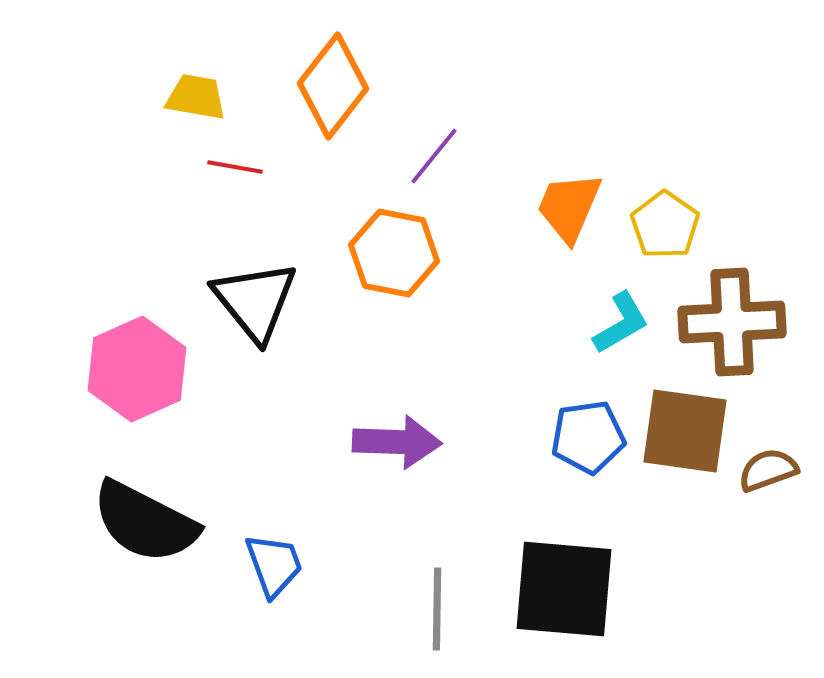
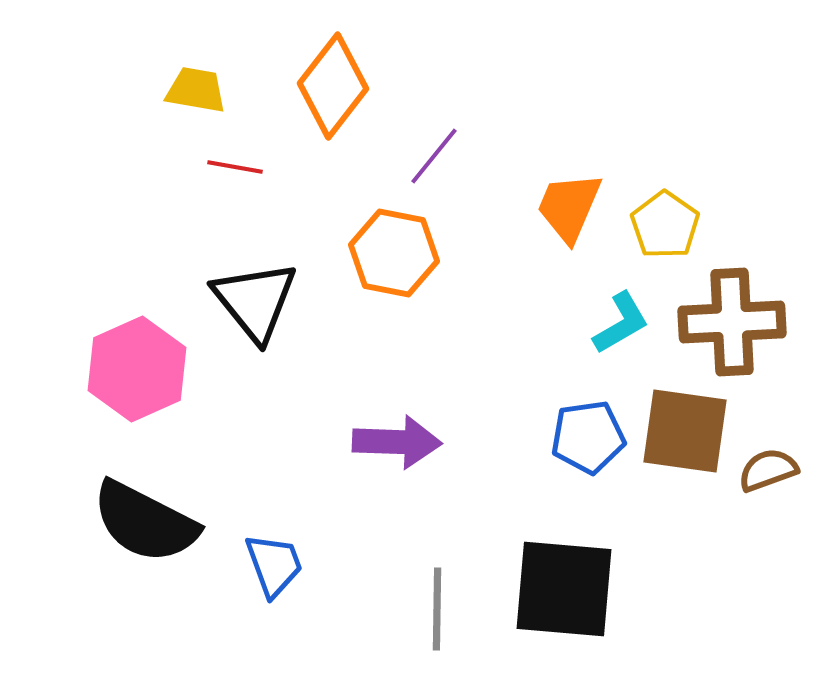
yellow trapezoid: moved 7 px up
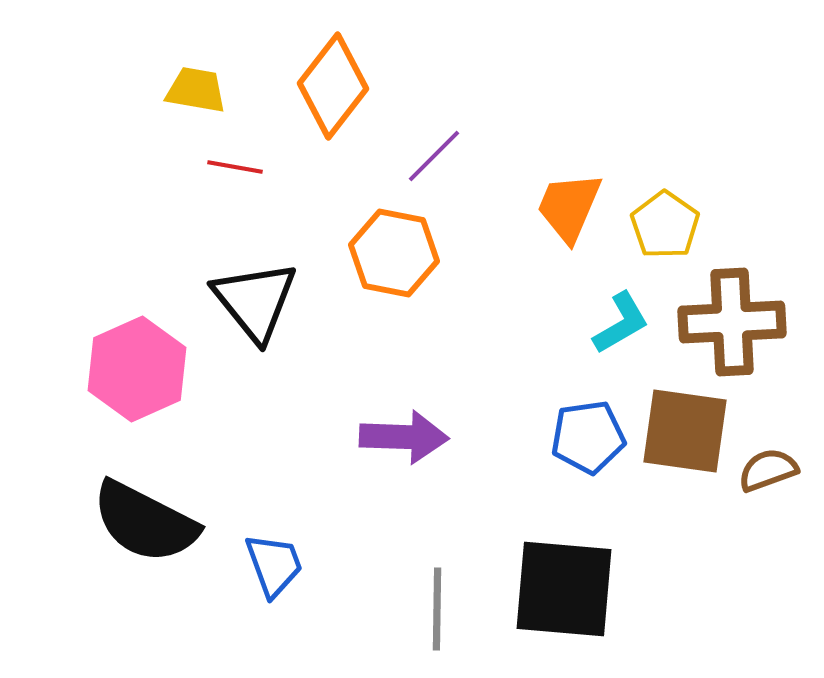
purple line: rotated 6 degrees clockwise
purple arrow: moved 7 px right, 5 px up
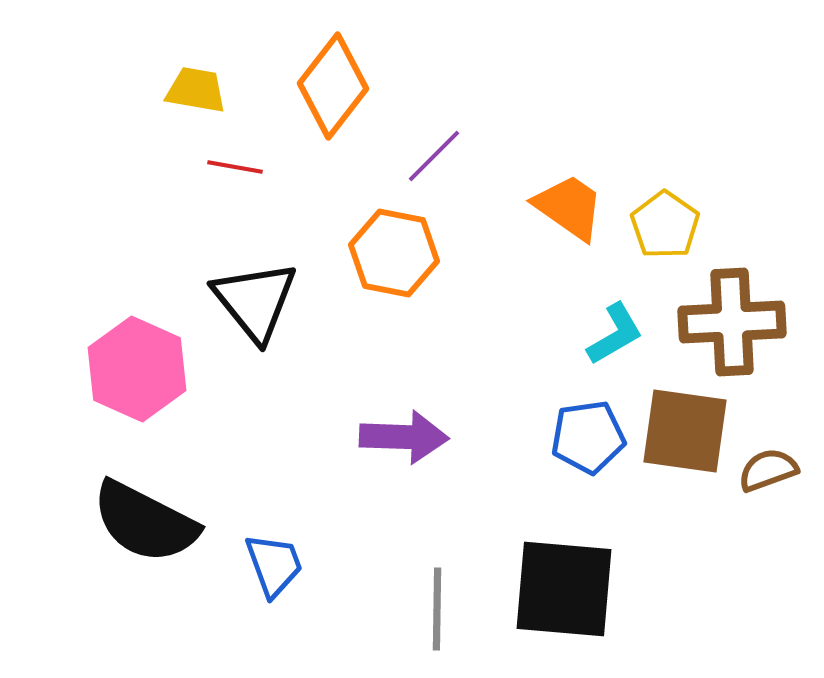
orange trapezoid: rotated 102 degrees clockwise
cyan L-shape: moved 6 px left, 11 px down
pink hexagon: rotated 12 degrees counterclockwise
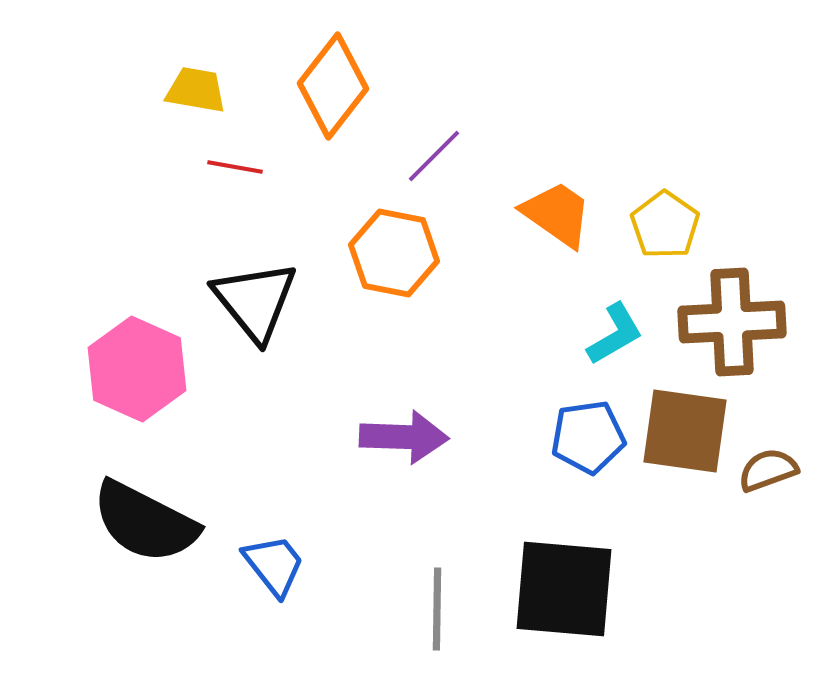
orange trapezoid: moved 12 px left, 7 px down
blue trapezoid: rotated 18 degrees counterclockwise
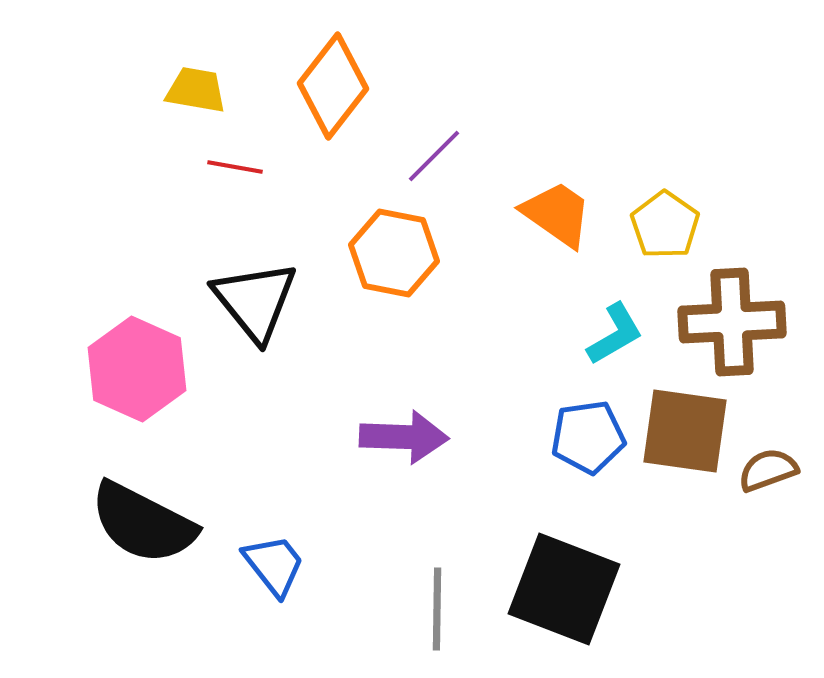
black semicircle: moved 2 px left, 1 px down
black square: rotated 16 degrees clockwise
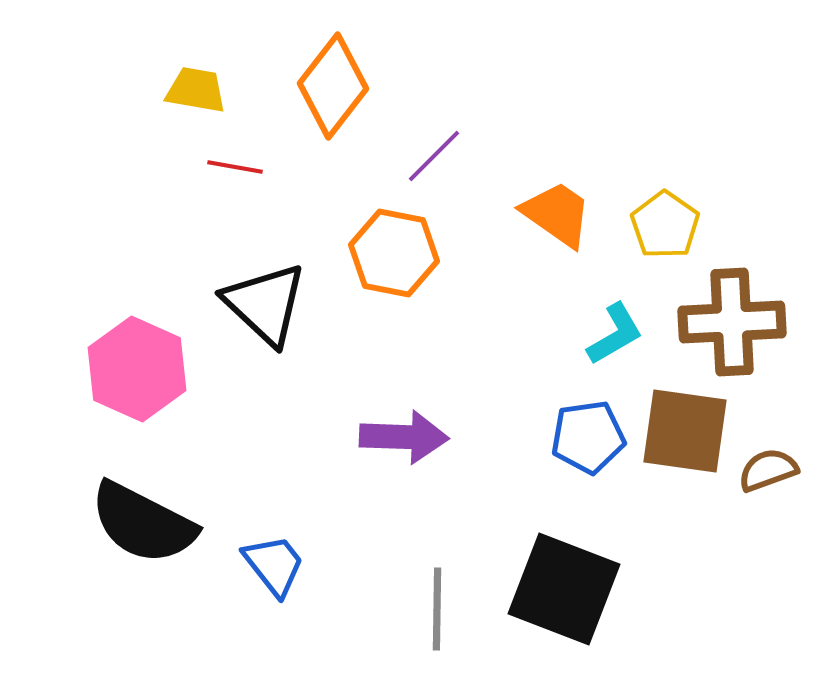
black triangle: moved 10 px right, 3 px down; rotated 8 degrees counterclockwise
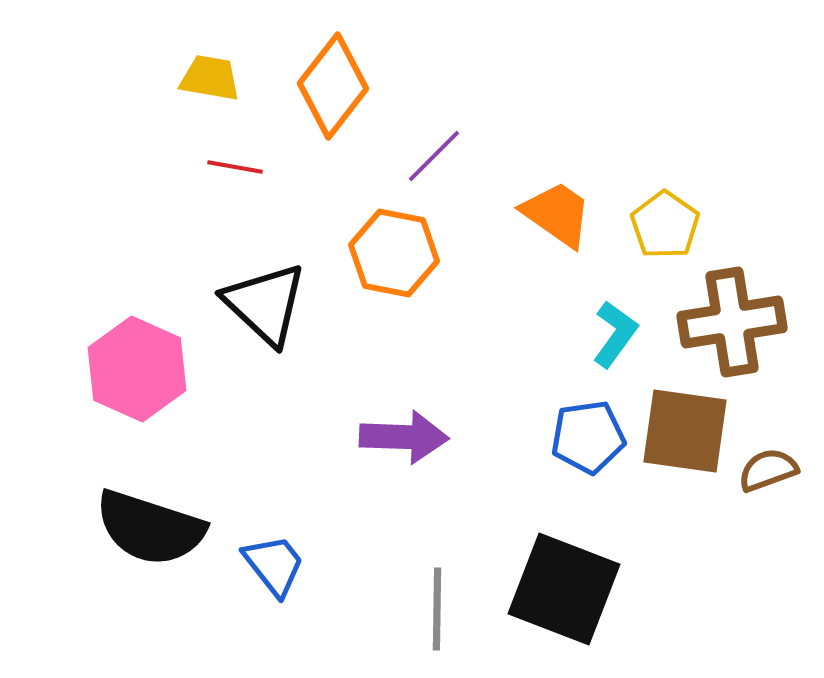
yellow trapezoid: moved 14 px right, 12 px up
brown cross: rotated 6 degrees counterclockwise
cyan L-shape: rotated 24 degrees counterclockwise
black semicircle: moved 7 px right, 5 px down; rotated 9 degrees counterclockwise
